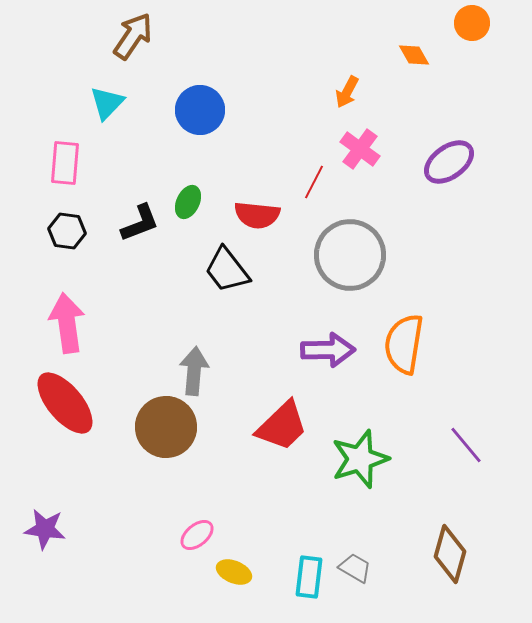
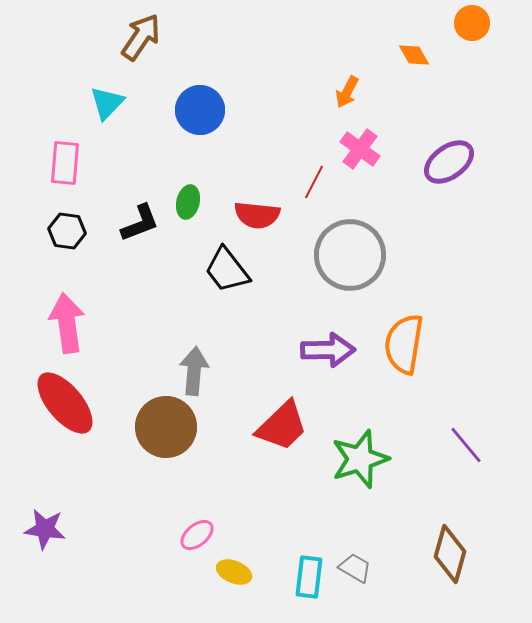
brown arrow: moved 8 px right, 1 px down
green ellipse: rotated 12 degrees counterclockwise
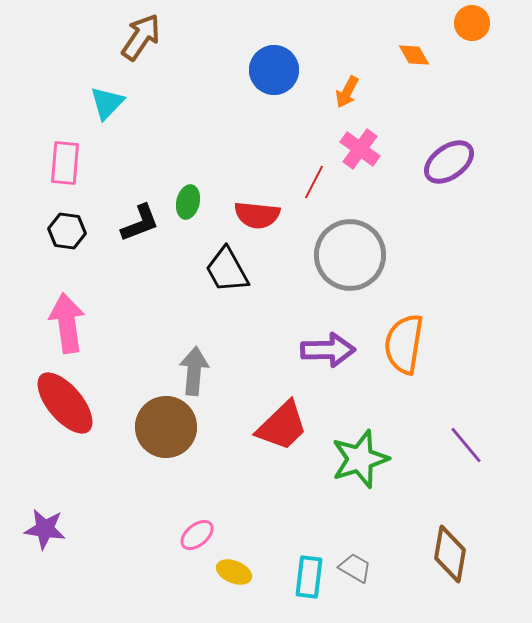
blue circle: moved 74 px right, 40 px up
black trapezoid: rotated 9 degrees clockwise
brown diamond: rotated 6 degrees counterclockwise
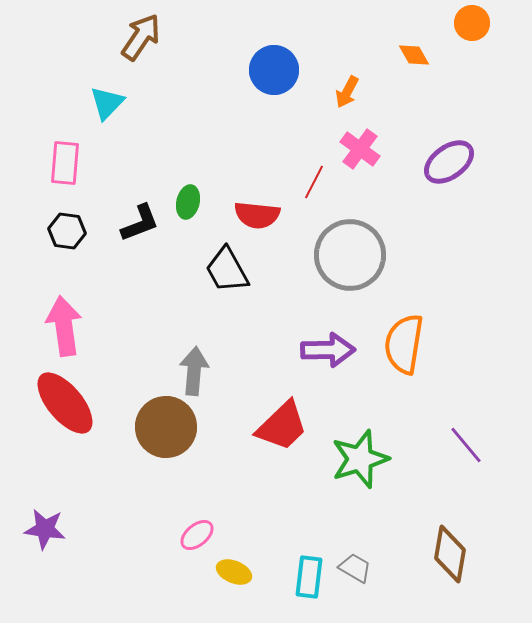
pink arrow: moved 3 px left, 3 px down
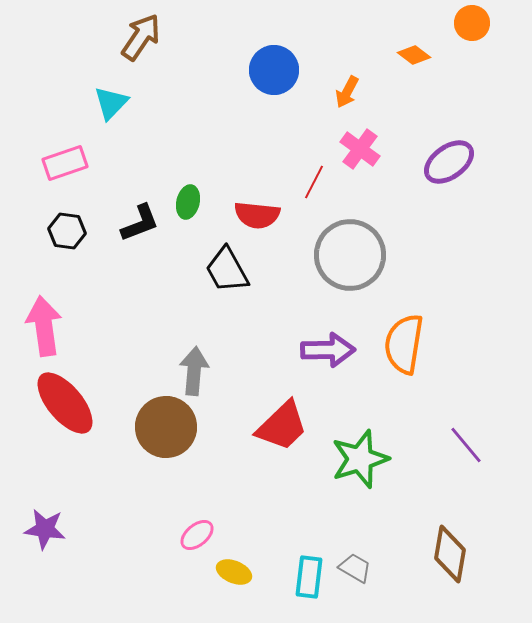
orange diamond: rotated 24 degrees counterclockwise
cyan triangle: moved 4 px right
pink rectangle: rotated 66 degrees clockwise
pink arrow: moved 20 px left
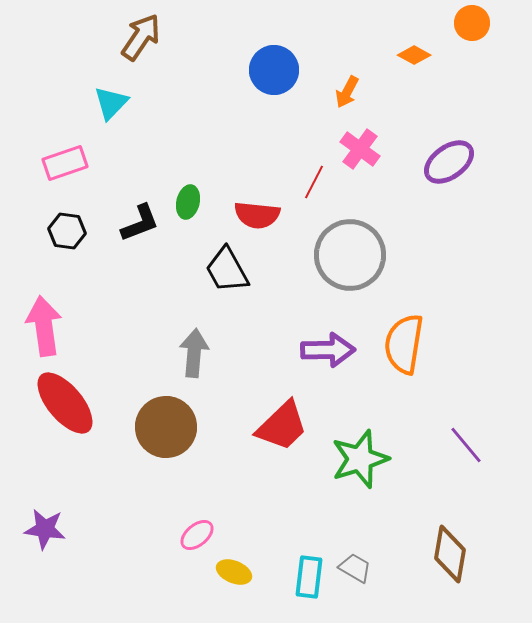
orange diamond: rotated 8 degrees counterclockwise
gray arrow: moved 18 px up
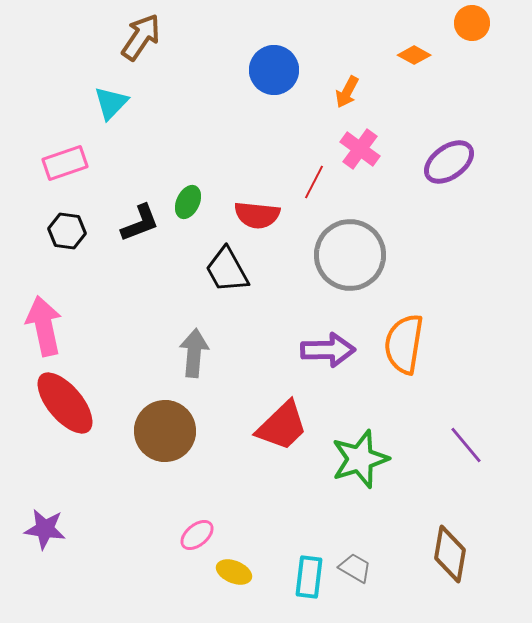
green ellipse: rotated 12 degrees clockwise
pink arrow: rotated 4 degrees counterclockwise
brown circle: moved 1 px left, 4 px down
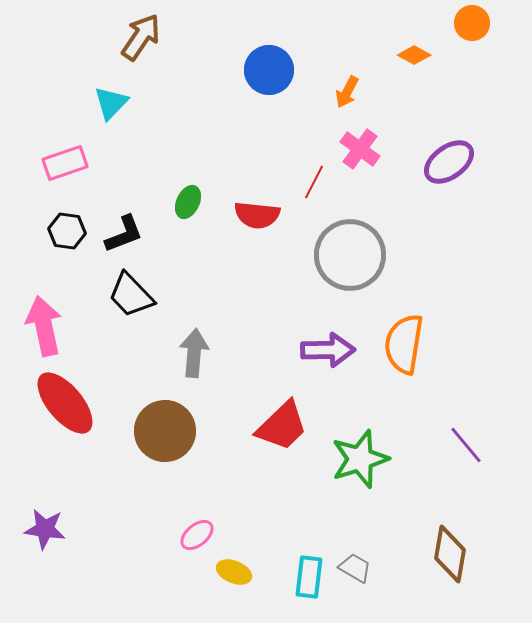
blue circle: moved 5 px left
black L-shape: moved 16 px left, 11 px down
black trapezoid: moved 96 px left, 25 px down; rotated 15 degrees counterclockwise
